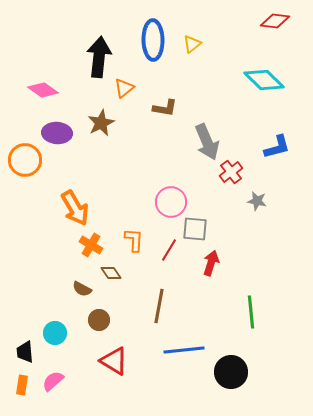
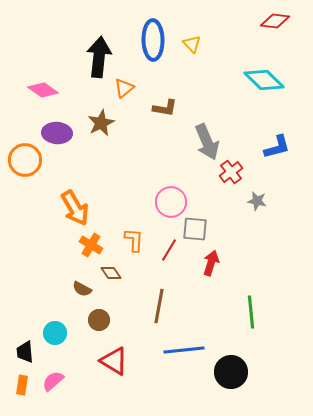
yellow triangle: rotated 36 degrees counterclockwise
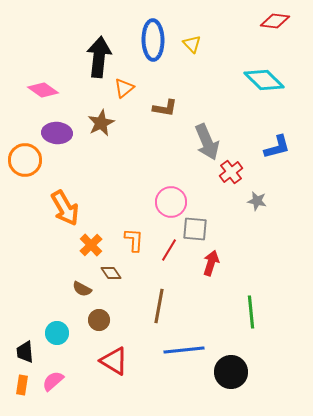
orange arrow: moved 10 px left
orange cross: rotated 15 degrees clockwise
cyan circle: moved 2 px right
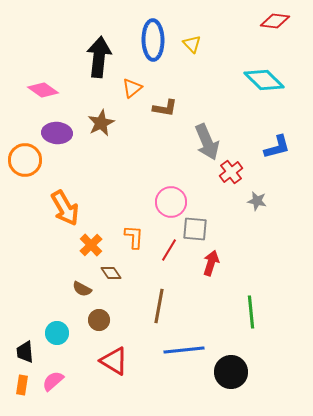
orange triangle: moved 8 px right
orange L-shape: moved 3 px up
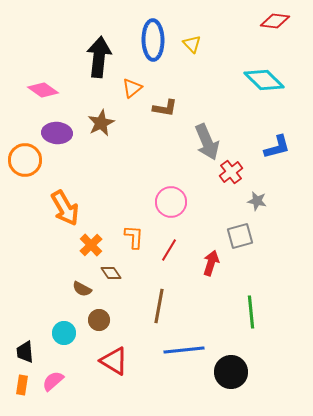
gray square: moved 45 px right, 7 px down; rotated 20 degrees counterclockwise
cyan circle: moved 7 px right
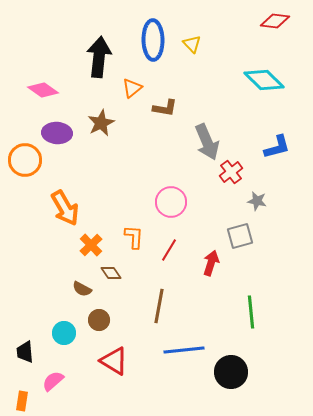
orange rectangle: moved 16 px down
